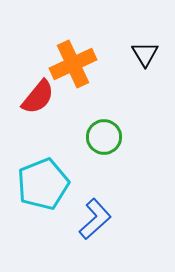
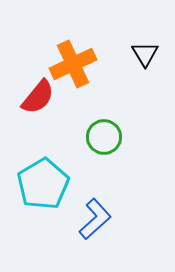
cyan pentagon: rotated 9 degrees counterclockwise
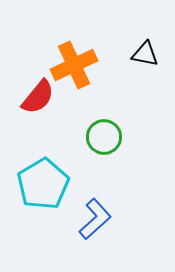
black triangle: rotated 48 degrees counterclockwise
orange cross: moved 1 px right, 1 px down
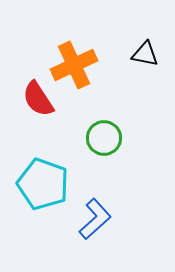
red semicircle: moved 2 px down; rotated 108 degrees clockwise
green circle: moved 1 px down
cyan pentagon: rotated 21 degrees counterclockwise
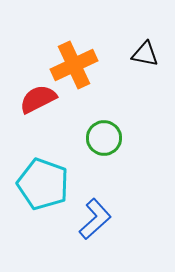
red semicircle: rotated 96 degrees clockwise
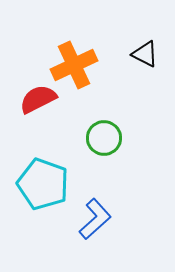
black triangle: rotated 16 degrees clockwise
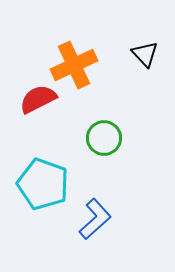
black triangle: rotated 20 degrees clockwise
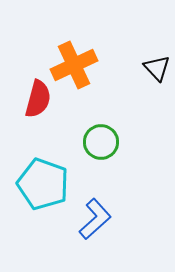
black triangle: moved 12 px right, 14 px down
red semicircle: rotated 132 degrees clockwise
green circle: moved 3 px left, 4 px down
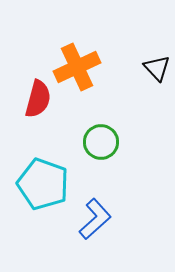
orange cross: moved 3 px right, 2 px down
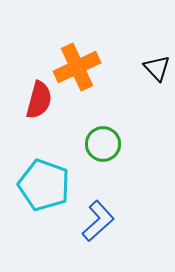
red semicircle: moved 1 px right, 1 px down
green circle: moved 2 px right, 2 px down
cyan pentagon: moved 1 px right, 1 px down
blue L-shape: moved 3 px right, 2 px down
